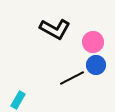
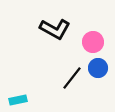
blue circle: moved 2 px right, 3 px down
black line: rotated 25 degrees counterclockwise
cyan rectangle: rotated 48 degrees clockwise
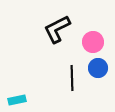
black L-shape: moved 2 px right; rotated 124 degrees clockwise
black line: rotated 40 degrees counterclockwise
cyan rectangle: moved 1 px left
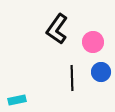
black L-shape: rotated 28 degrees counterclockwise
blue circle: moved 3 px right, 4 px down
